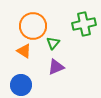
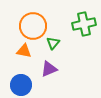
orange triangle: rotated 21 degrees counterclockwise
purple triangle: moved 7 px left, 2 px down
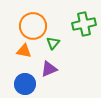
blue circle: moved 4 px right, 1 px up
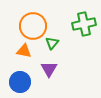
green triangle: moved 1 px left
purple triangle: rotated 36 degrees counterclockwise
blue circle: moved 5 px left, 2 px up
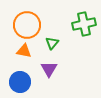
orange circle: moved 6 px left, 1 px up
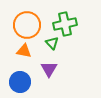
green cross: moved 19 px left
green triangle: rotated 24 degrees counterclockwise
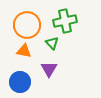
green cross: moved 3 px up
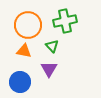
orange circle: moved 1 px right
green triangle: moved 3 px down
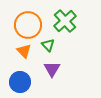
green cross: rotated 30 degrees counterclockwise
green triangle: moved 4 px left, 1 px up
orange triangle: rotated 35 degrees clockwise
purple triangle: moved 3 px right
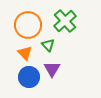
orange triangle: moved 1 px right, 2 px down
blue circle: moved 9 px right, 5 px up
